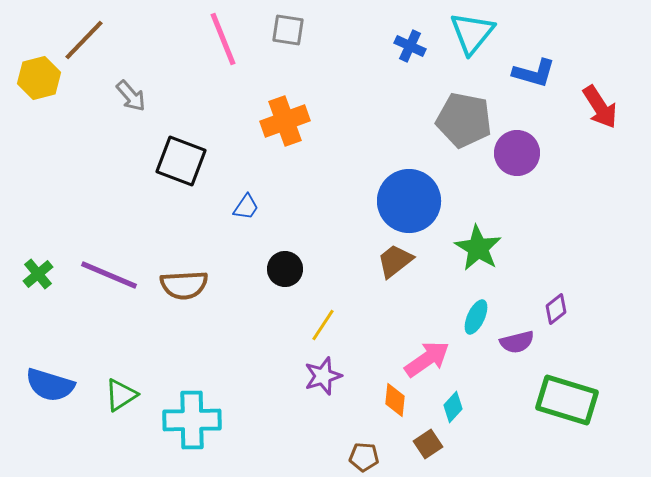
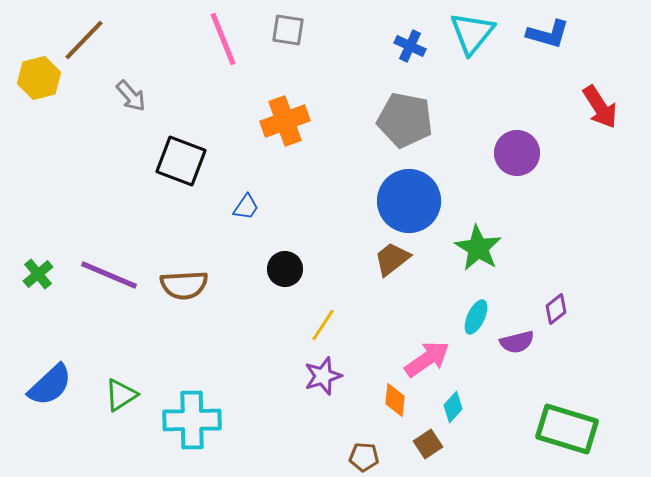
blue L-shape: moved 14 px right, 39 px up
gray pentagon: moved 59 px left
brown trapezoid: moved 3 px left, 2 px up
blue semicircle: rotated 60 degrees counterclockwise
green rectangle: moved 29 px down
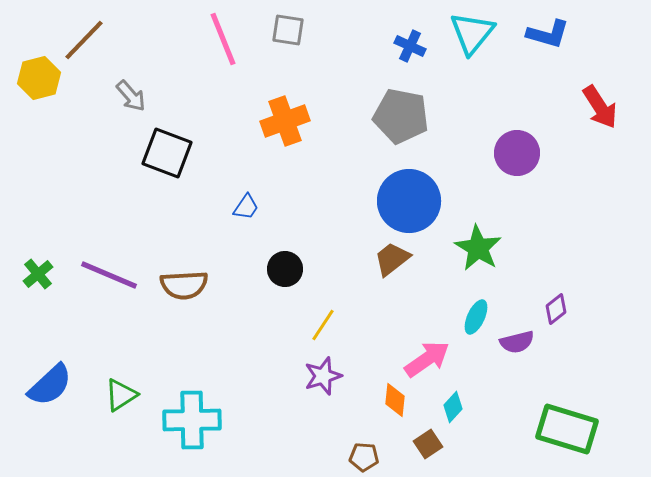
gray pentagon: moved 4 px left, 4 px up
black square: moved 14 px left, 8 px up
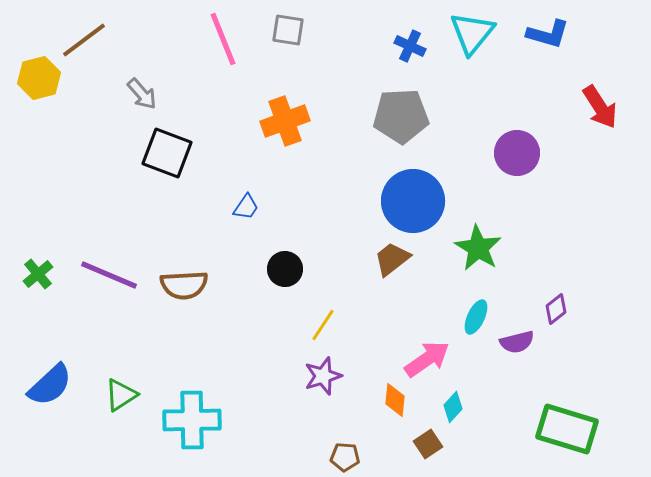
brown line: rotated 9 degrees clockwise
gray arrow: moved 11 px right, 2 px up
gray pentagon: rotated 14 degrees counterclockwise
blue circle: moved 4 px right
brown pentagon: moved 19 px left
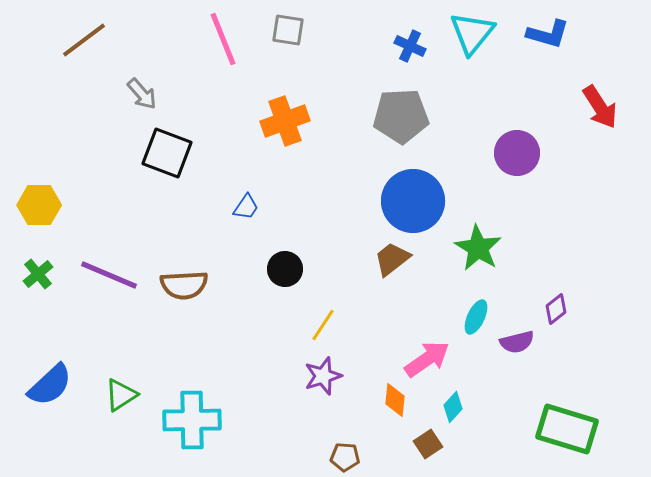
yellow hexagon: moved 127 px down; rotated 15 degrees clockwise
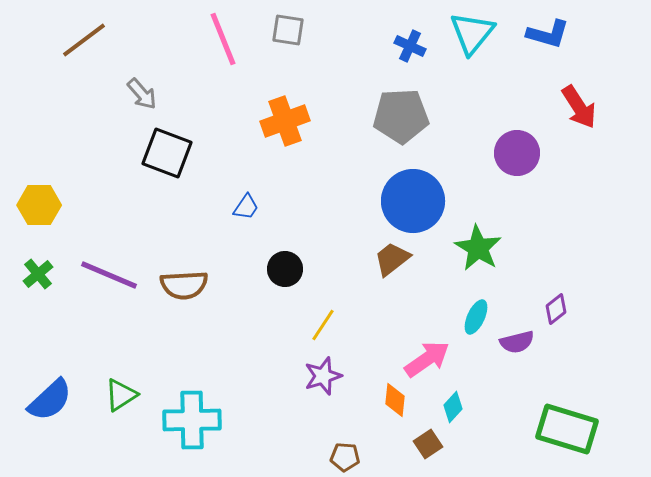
red arrow: moved 21 px left
blue semicircle: moved 15 px down
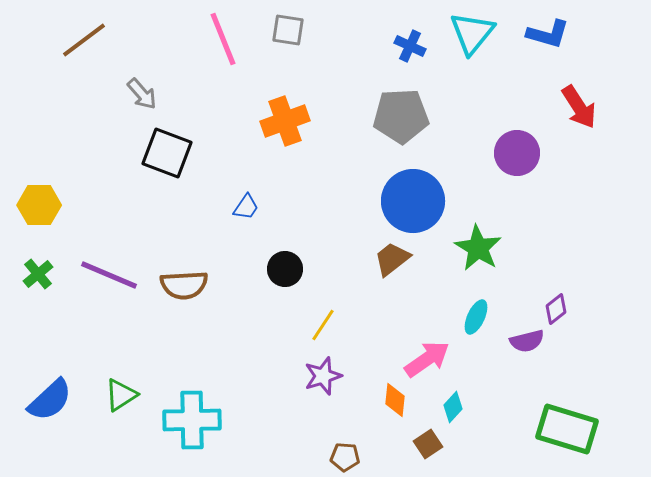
purple semicircle: moved 10 px right, 1 px up
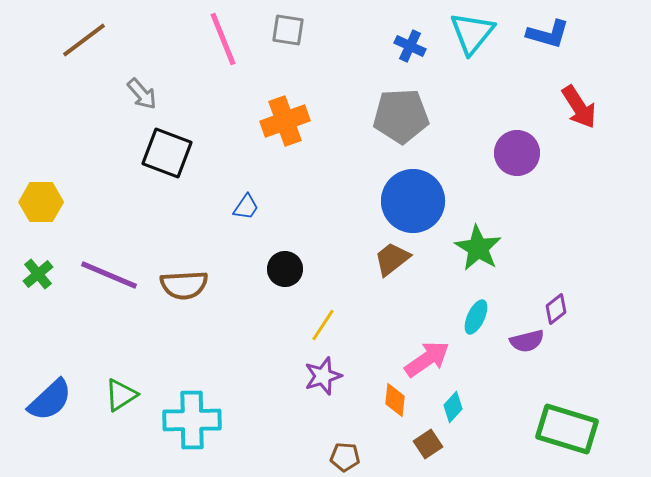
yellow hexagon: moved 2 px right, 3 px up
